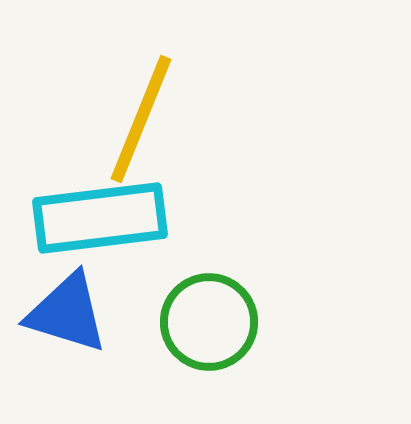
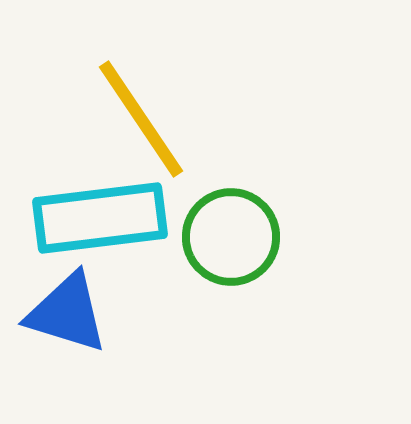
yellow line: rotated 56 degrees counterclockwise
green circle: moved 22 px right, 85 px up
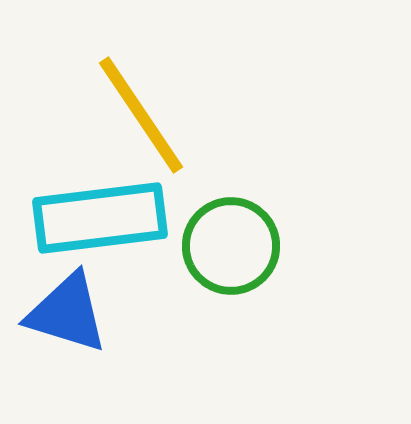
yellow line: moved 4 px up
green circle: moved 9 px down
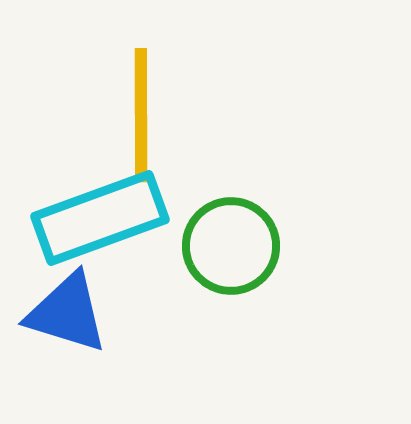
yellow line: rotated 34 degrees clockwise
cyan rectangle: rotated 13 degrees counterclockwise
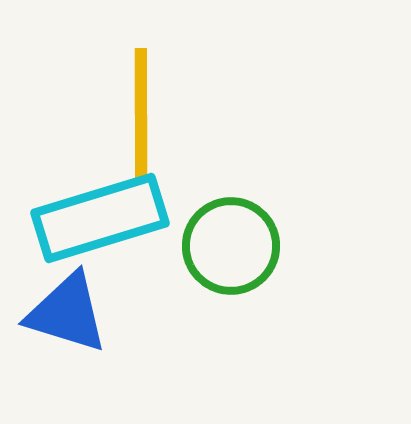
cyan rectangle: rotated 3 degrees clockwise
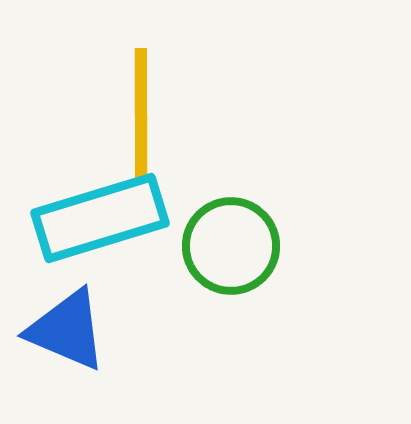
blue triangle: moved 17 px down; rotated 6 degrees clockwise
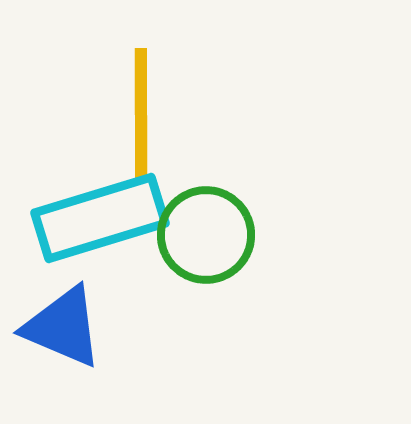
green circle: moved 25 px left, 11 px up
blue triangle: moved 4 px left, 3 px up
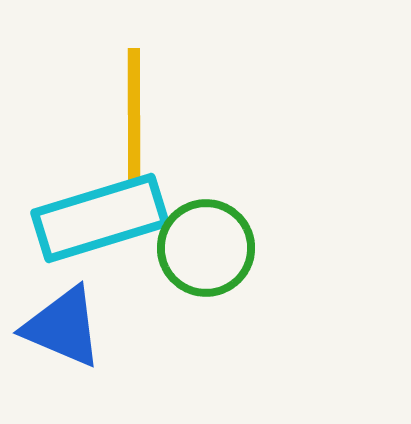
yellow line: moved 7 px left
green circle: moved 13 px down
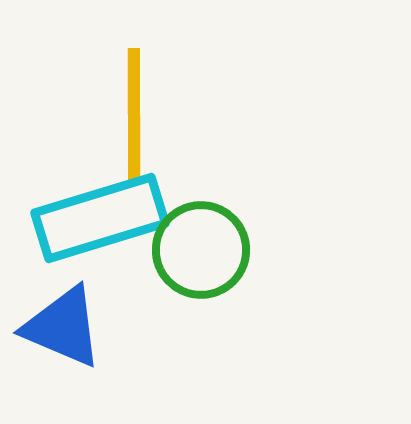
green circle: moved 5 px left, 2 px down
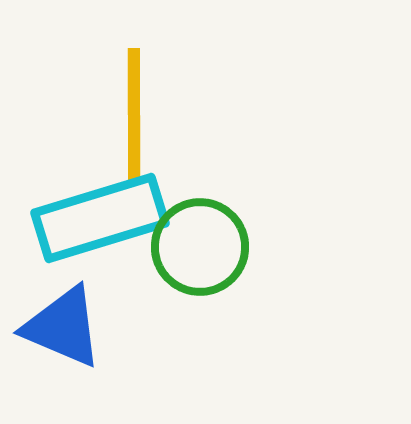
green circle: moved 1 px left, 3 px up
